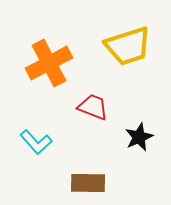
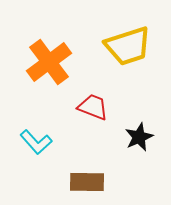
orange cross: moved 1 px up; rotated 9 degrees counterclockwise
brown rectangle: moved 1 px left, 1 px up
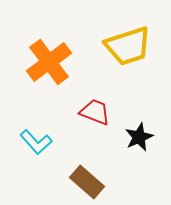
red trapezoid: moved 2 px right, 5 px down
brown rectangle: rotated 40 degrees clockwise
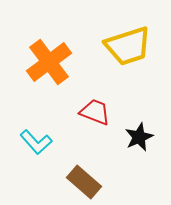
brown rectangle: moved 3 px left
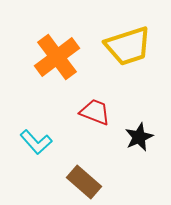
orange cross: moved 8 px right, 5 px up
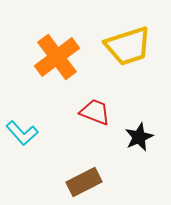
cyan L-shape: moved 14 px left, 9 px up
brown rectangle: rotated 68 degrees counterclockwise
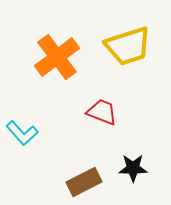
red trapezoid: moved 7 px right
black star: moved 6 px left, 31 px down; rotated 24 degrees clockwise
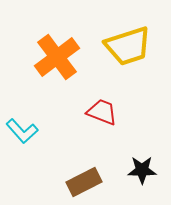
cyan L-shape: moved 2 px up
black star: moved 9 px right, 2 px down
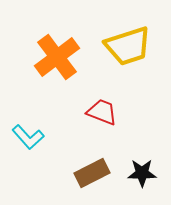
cyan L-shape: moved 6 px right, 6 px down
black star: moved 3 px down
brown rectangle: moved 8 px right, 9 px up
